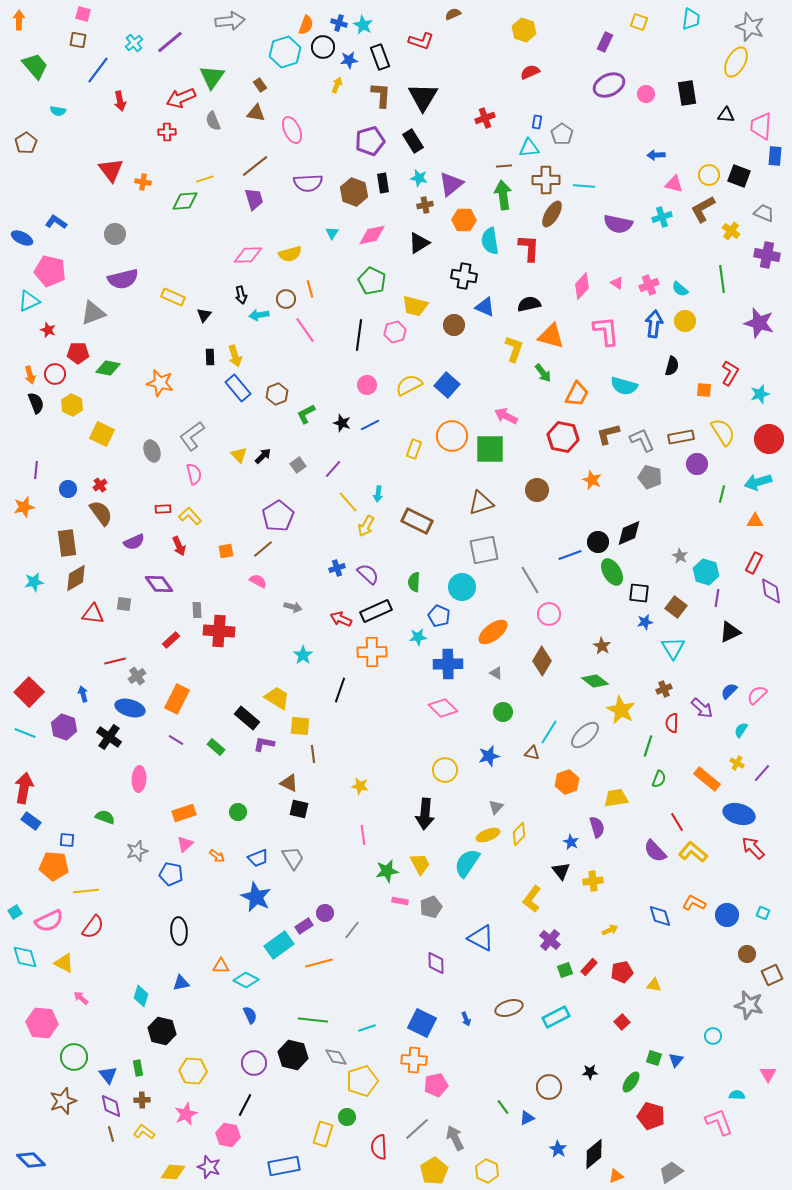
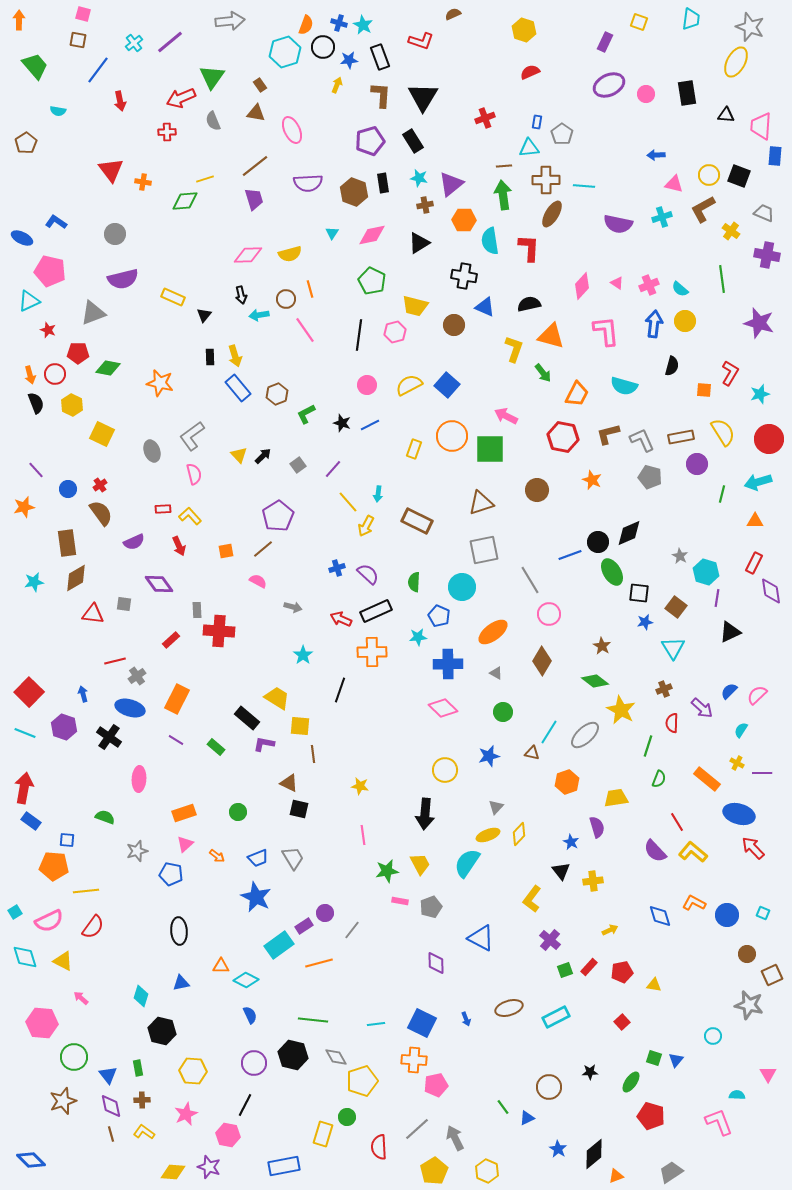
purple line at (36, 470): rotated 48 degrees counterclockwise
purple line at (762, 773): rotated 48 degrees clockwise
yellow triangle at (64, 963): moved 1 px left, 2 px up
cyan line at (367, 1028): moved 9 px right, 4 px up; rotated 12 degrees clockwise
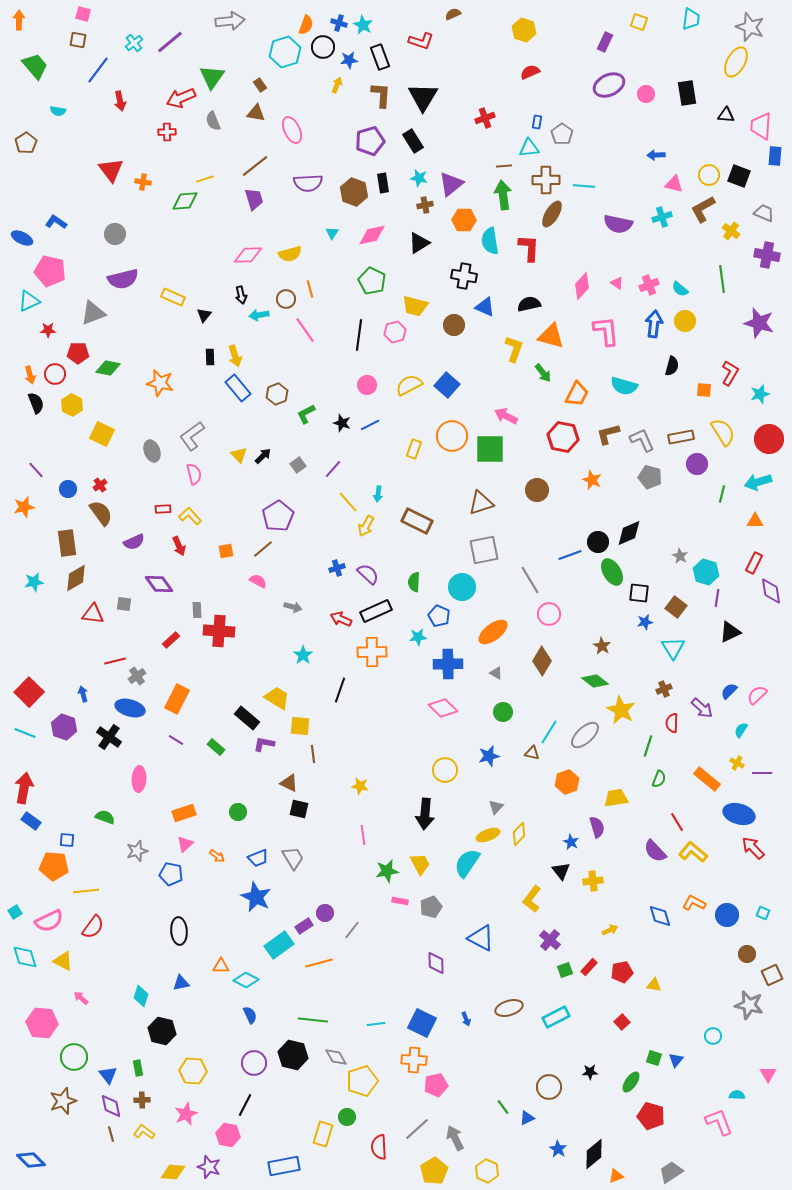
red star at (48, 330): rotated 21 degrees counterclockwise
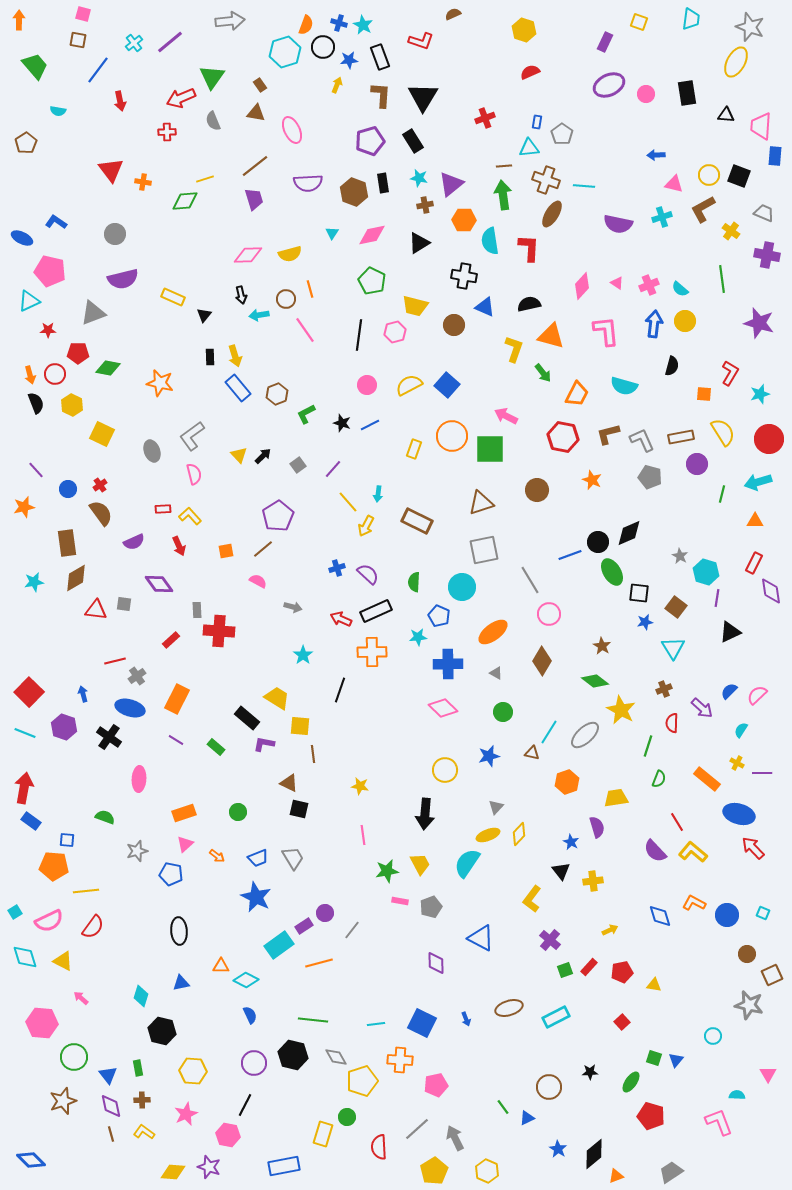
brown cross at (546, 180): rotated 20 degrees clockwise
orange square at (704, 390): moved 4 px down
red triangle at (93, 614): moved 3 px right, 4 px up
orange cross at (414, 1060): moved 14 px left
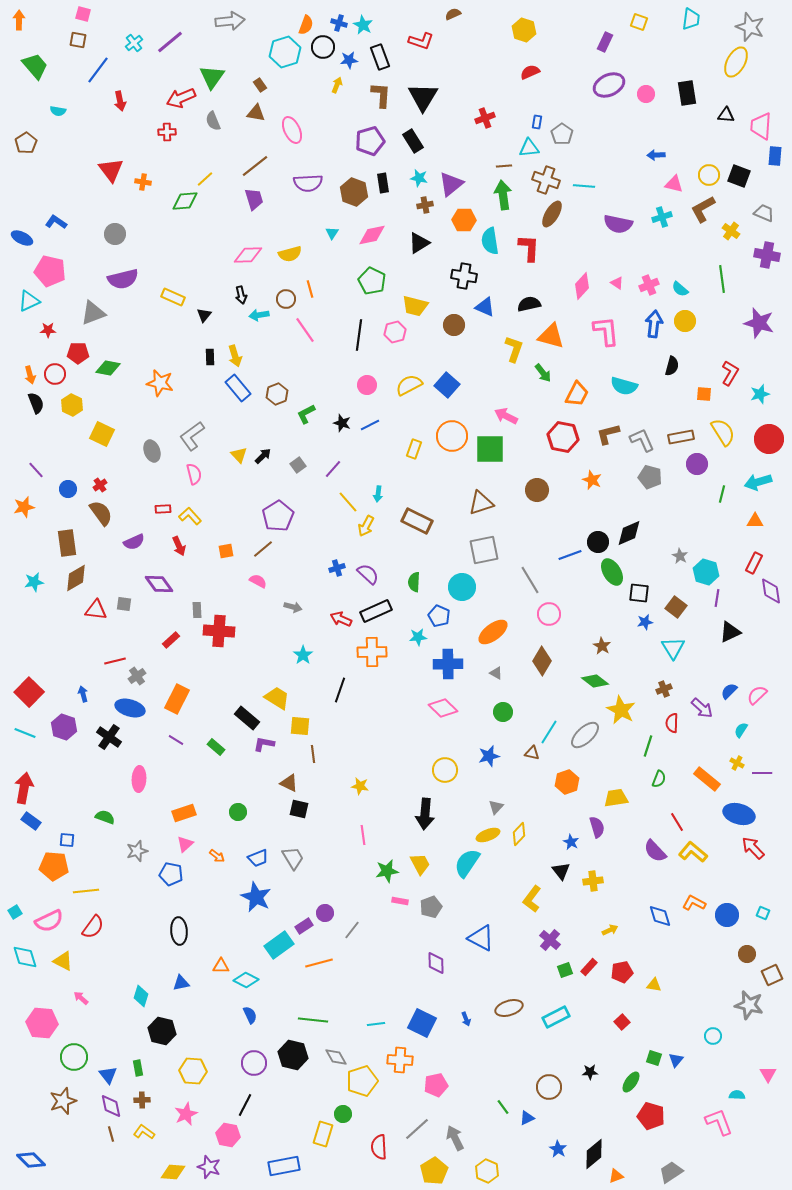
yellow line at (205, 179): rotated 24 degrees counterclockwise
green circle at (347, 1117): moved 4 px left, 3 px up
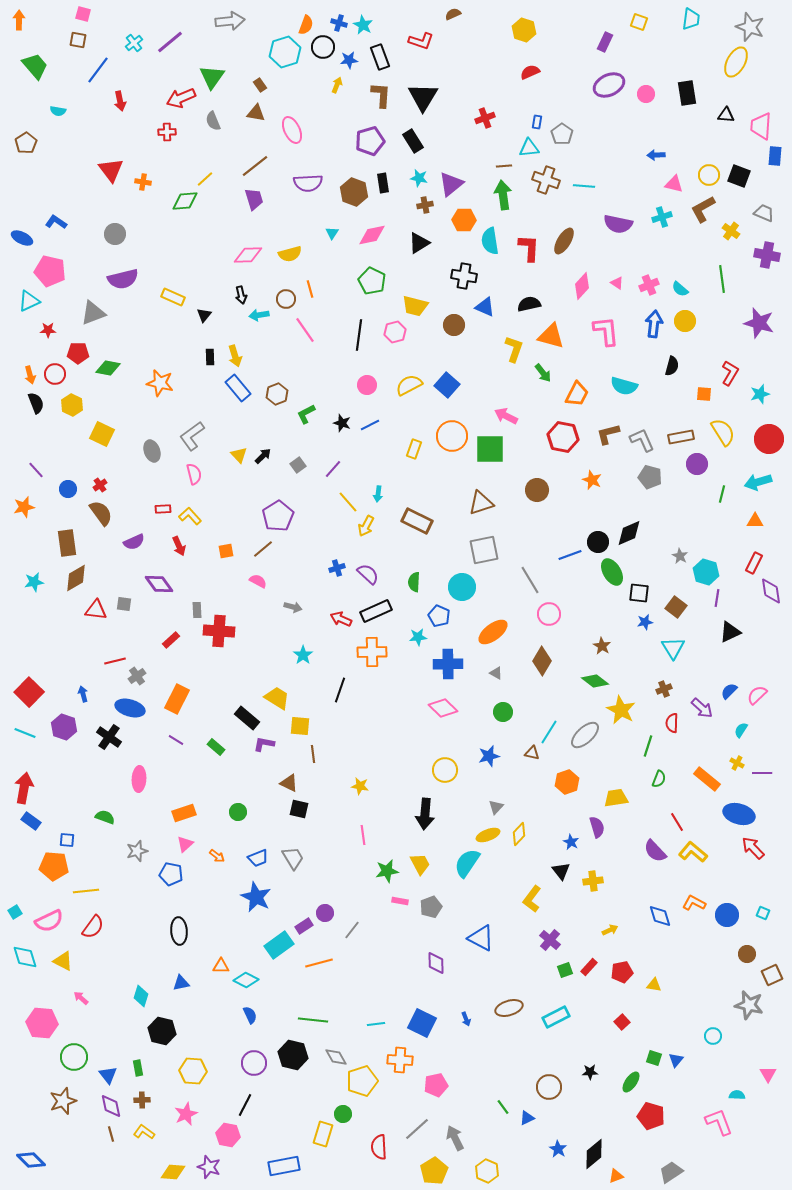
brown ellipse at (552, 214): moved 12 px right, 27 px down
